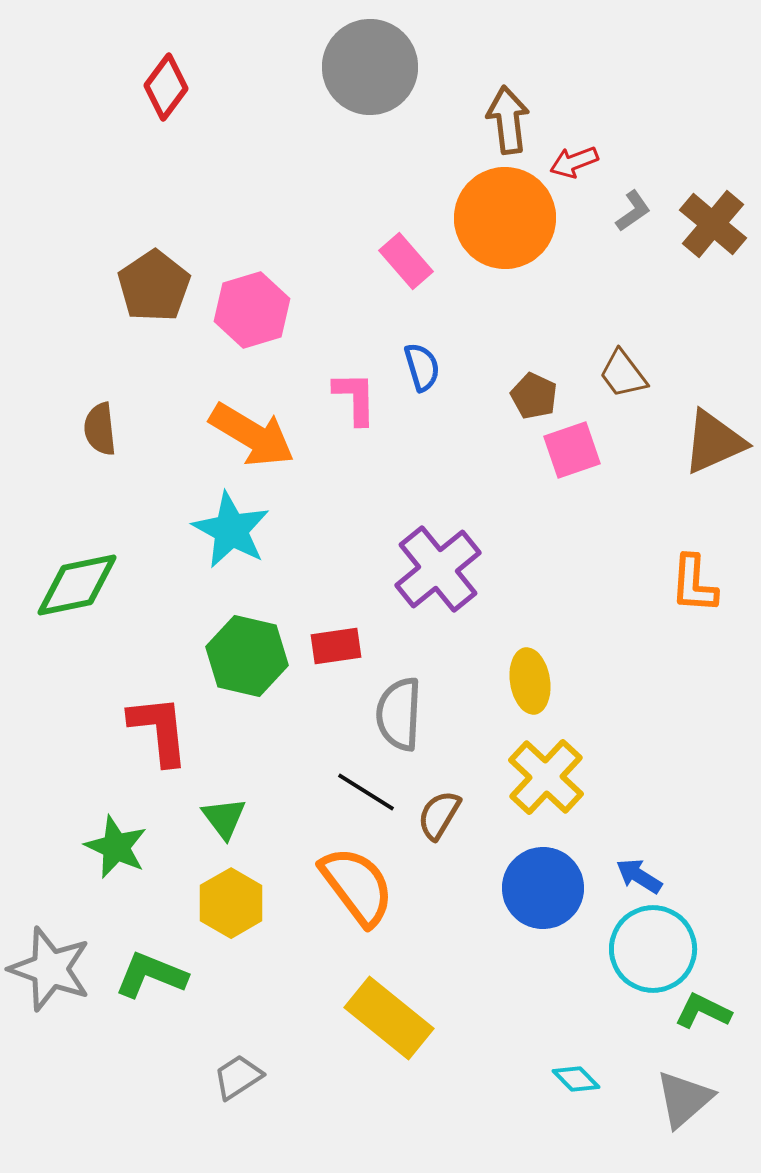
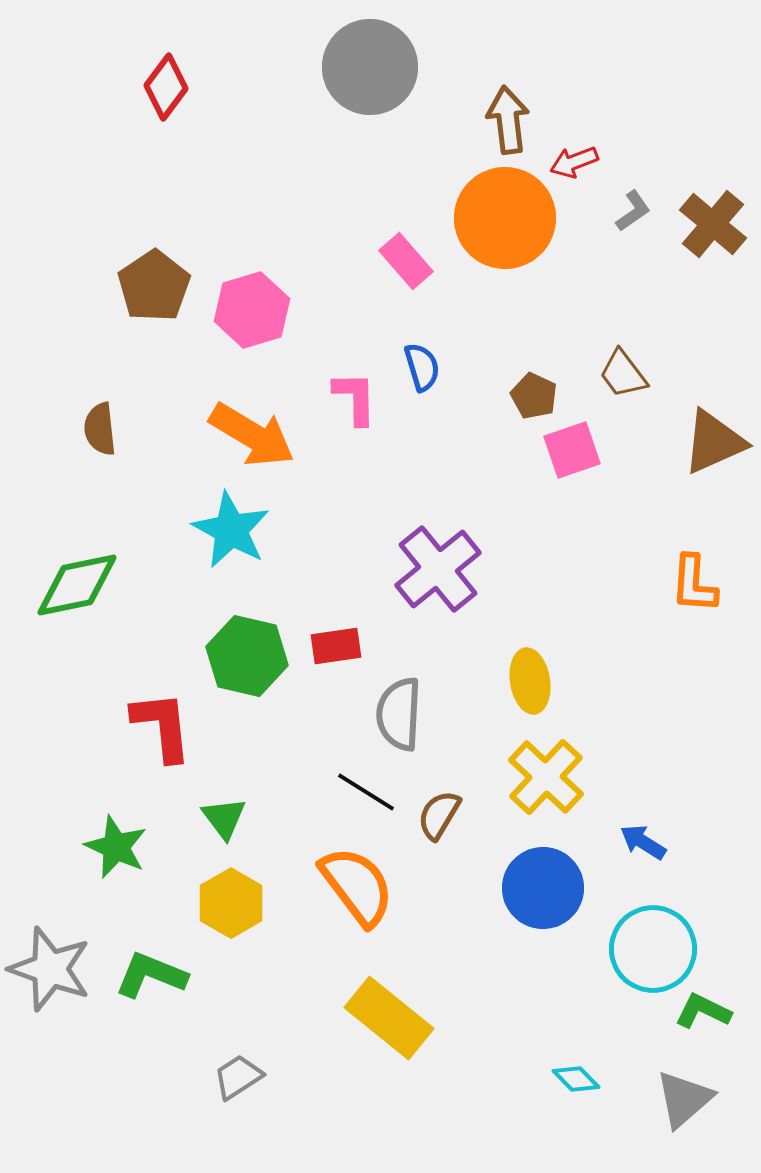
red L-shape at (159, 730): moved 3 px right, 4 px up
blue arrow at (639, 876): moved 4 px right, 34 px up
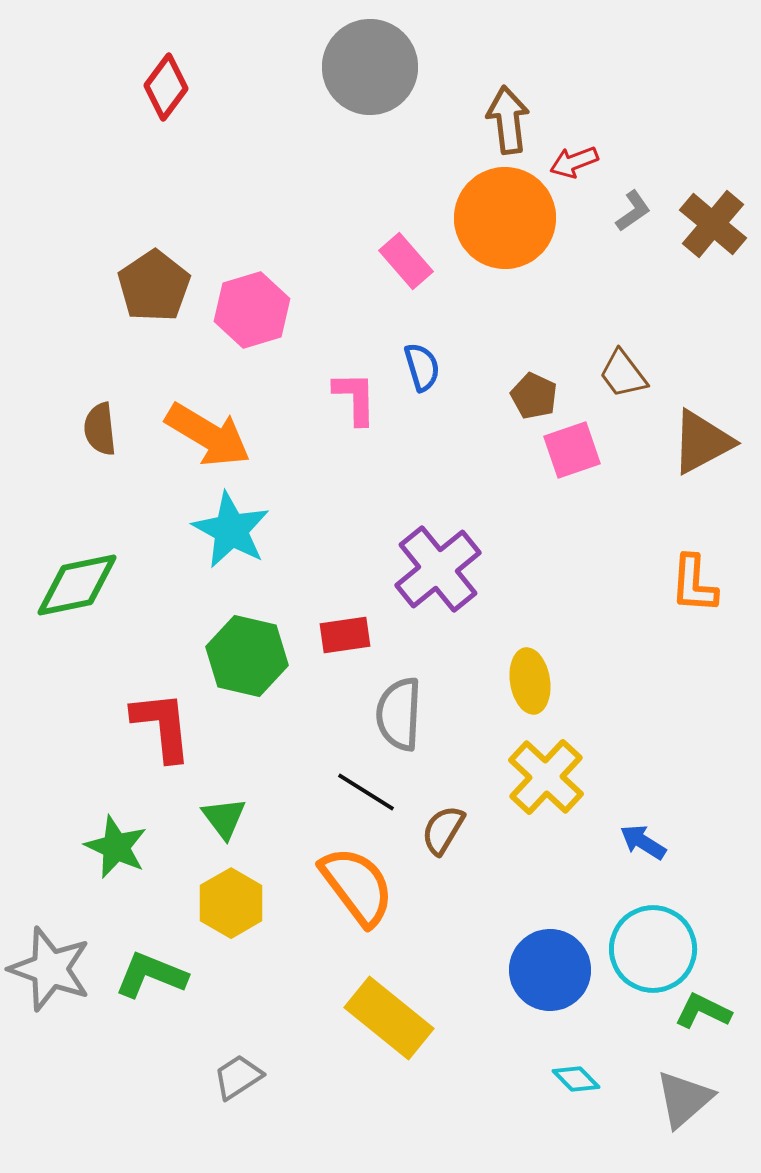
orange arrow at (252, 435): moved 44 px left
brown triangle at (714, 442): moved 12 px left; rotated 4 degrees counterclockwise
red rectangle at (336, 646): moved 9 px right, 11 px up
brown semicircle at (439, 815): moved 4 px right, 15 px down
blue circle at (543, 888): moved 7 px right, 82 px down
